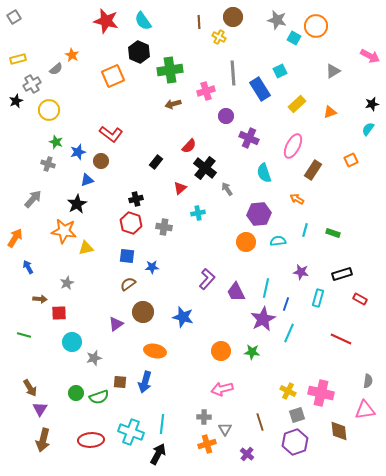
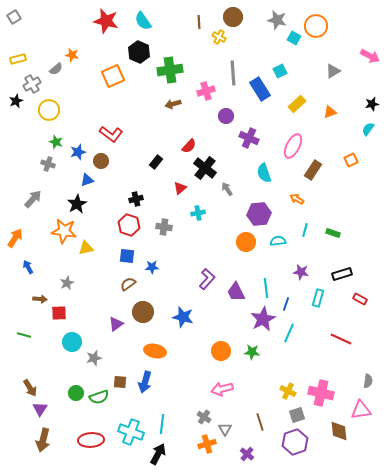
orange star at (72, 55): rotated 16 degrees counterclockwise
red hexagon at (131, 223): moved 2 px left, 2 px down
cyan line at (266, 288): rotated 18 degrees counterclockwise
pink triangle at (365, 410): moved 4 px left
gray cross at (204, 417): rotated 32 degrees clockwise
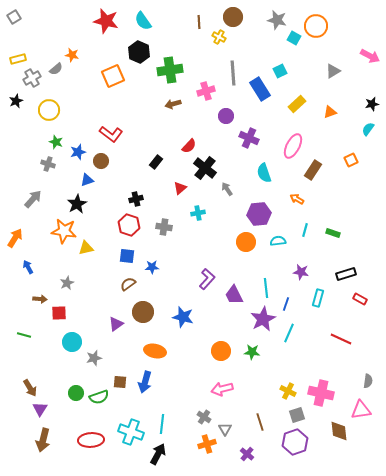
gray cross at (32, 84): moved 6 px up
black rectangle at (342, 274): moved 4 px right
purple trapezoid at (236, 292): moved 2 px left, 3 px down
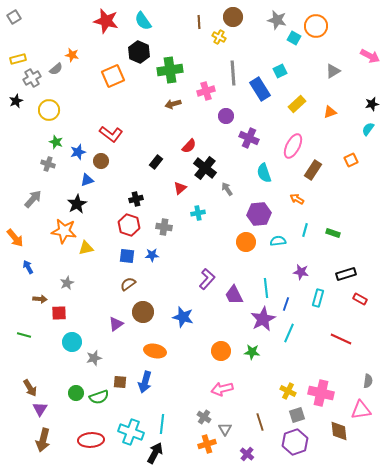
orange arrow at (15, 238): rotated 108 degrees clockwise
blue star at (152, 267): moved 12 px up
black arrow at (158, 454): moved 3 px left, 1 px up
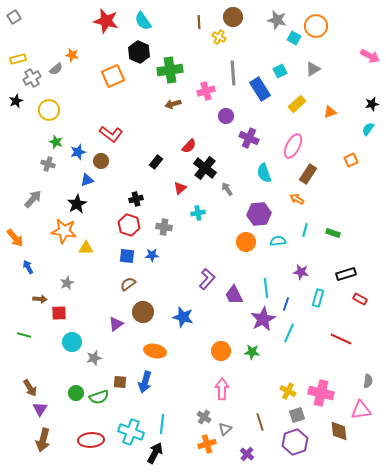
gray triangle at (333, 71): moved 20 px left, 2 px up
brown rectangle at (313, 170): moved 5 px left, 4 px down
yellow triangle at (86, 248): rotated 14 degrees clockwise
pink arrow at (222, 389): rotated 105 degrees clockwise
gray triangle at (225, 429): rotated 16 degrees clockwise
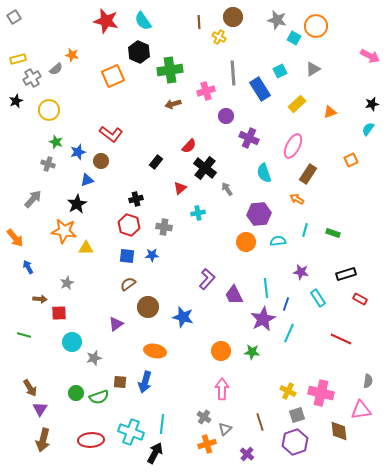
cyan rectangle at (318, 298): rotated 48 degrees counterclockwise
brown circle at (143, 312): moved 5 px right, 5 px up
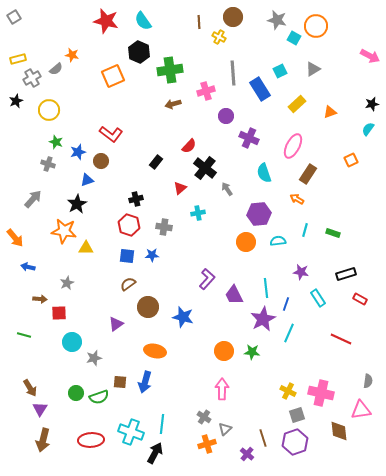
blue arrow at (28, 267): rotated 48 degrees counterclockwise
orange circle at (221, 351): moved 3 px right
brown line at (260, 422): moved 3 px right, 16 px down
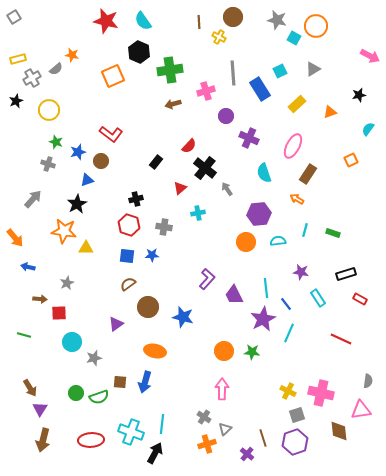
black star at (372, 104): moved 13 px left, 9 px up
blue line at (286, 304): rotated 56 degrees counterclockwise
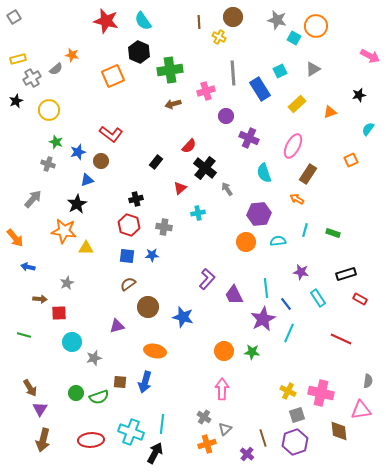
purple triangle at (116, 324): moved 1 px right, 2 px down; rotated 21 degrees clockwise
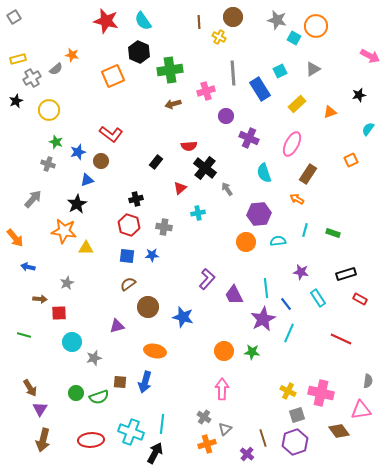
red semicircle at (189, 146): rotated 42 degrees clockwise
pink ellipse at (293, 146): moved 1 px left, 2 px up
brown diamond at (339, 431): rotated 30 degrees counterclockwise
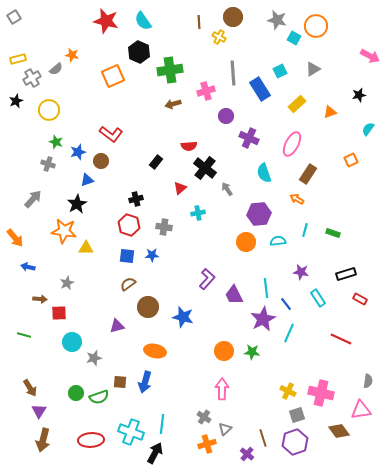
purple triangle at (40, 409): moved 1 px left, 2 px down
